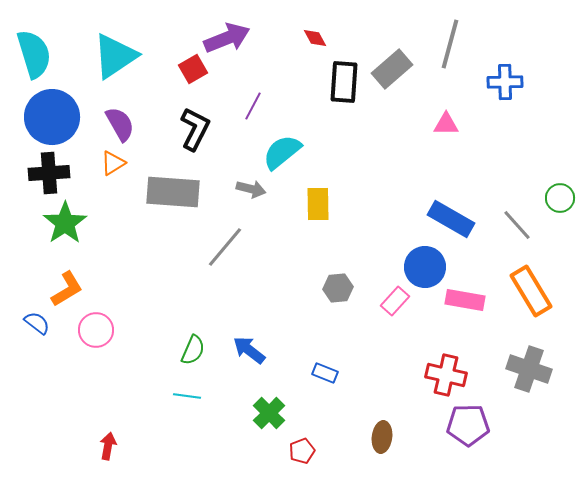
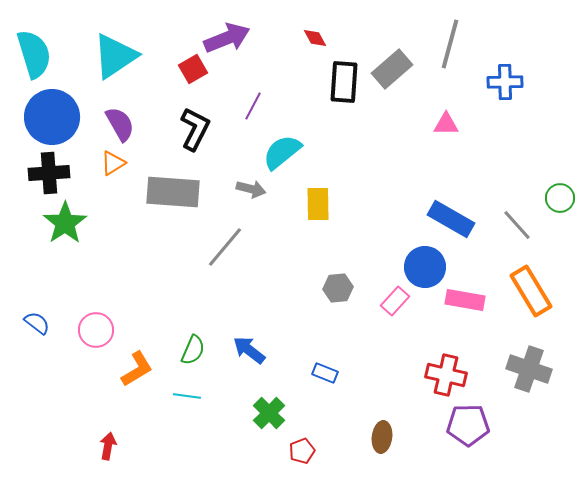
orange L-shape at (67, 289): moved 70 px right, 80 px down
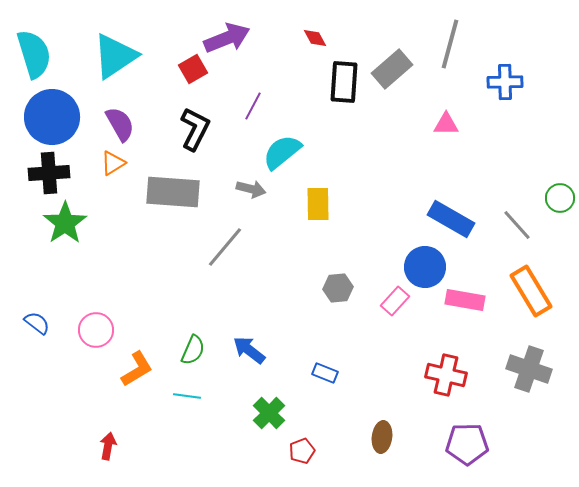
purple pentagon at (468, 425): moved 1 px left, 19 px down
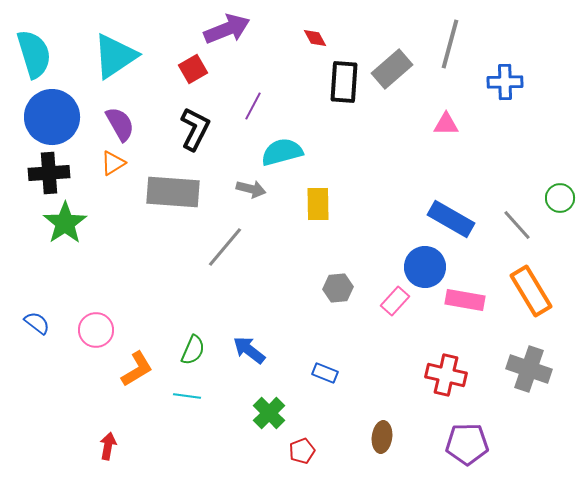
purple arrow at (227, 38): moved 9 px up
cyan semicircle at (282, 152): rotated 24 degrees clockwise
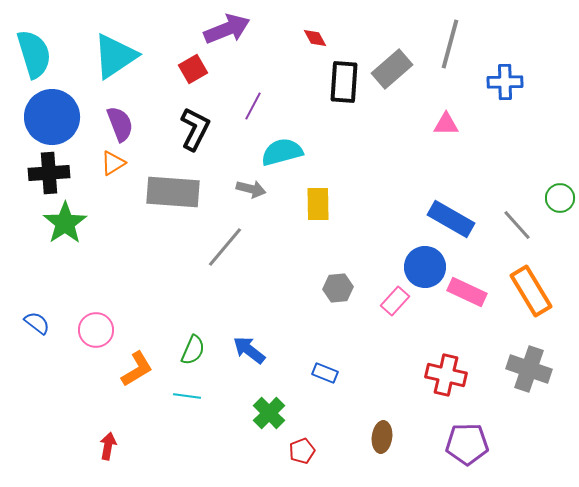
purple semicircle at (120, 124): rotated 9 degrees clockwise
pink rectangle at (465, 300): moved 2 px right, 8 px up; rotated 15 degrees clockwise
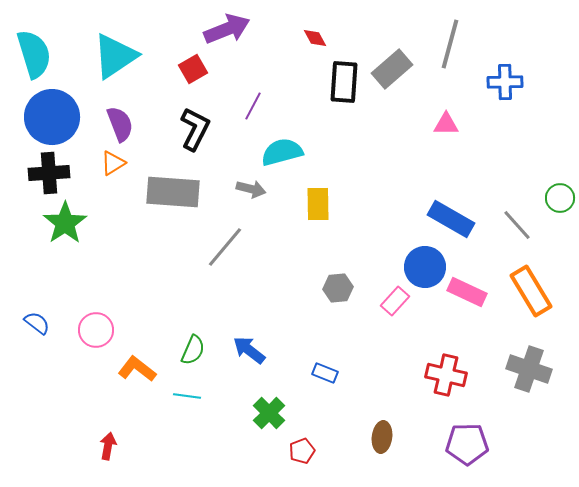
orange L-shape at (137, 369): rotated 111 degrees counterclockwise
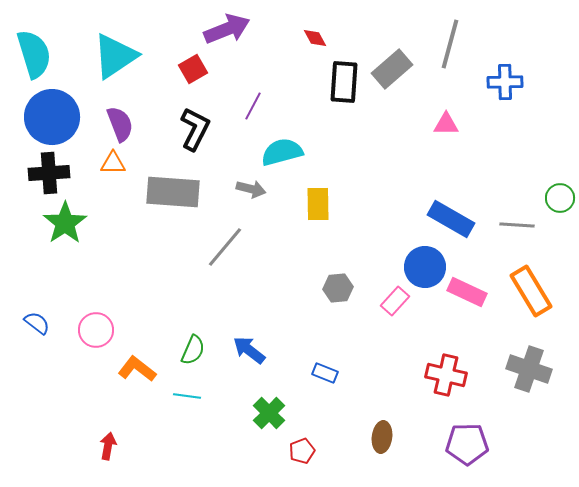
orange triangle at (113, 163): rotated 32 degrees clockwise
gray line at (517, 225): rotated 44 degrees counterclockwise
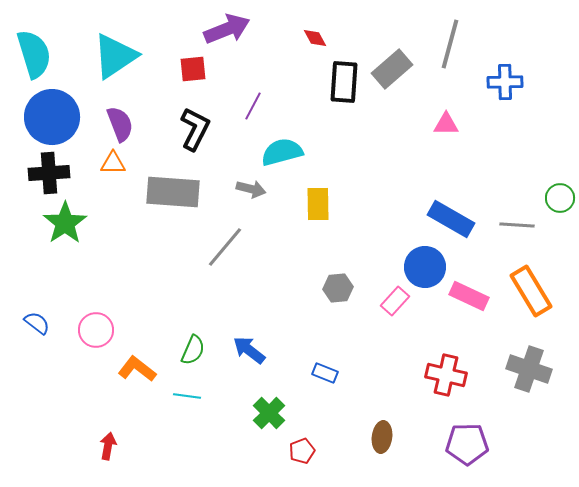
red square at (193, 69): rotated 24 degrees clockwise
pink rectangle at (467, 292): moved 2 px right, 4 px down
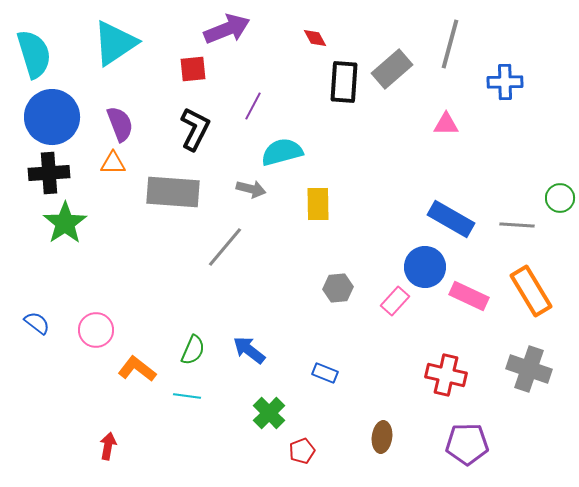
cyan triangle at (115, 56): moved 13 px up
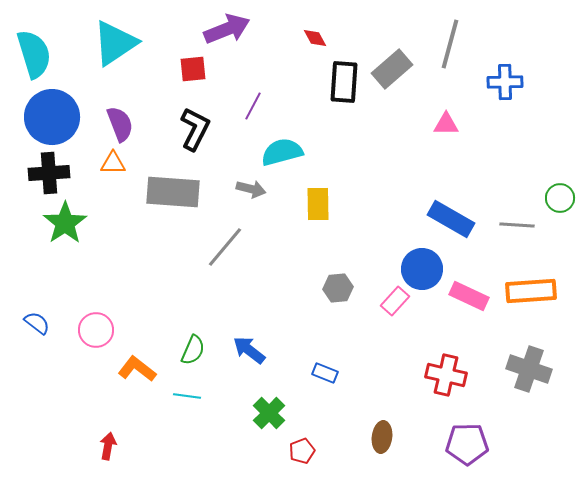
blue circle at (425, 267): moved 3 px left, 2 px down
orange rectangle at (531, 291): rotated 63 degrees counterclockwise
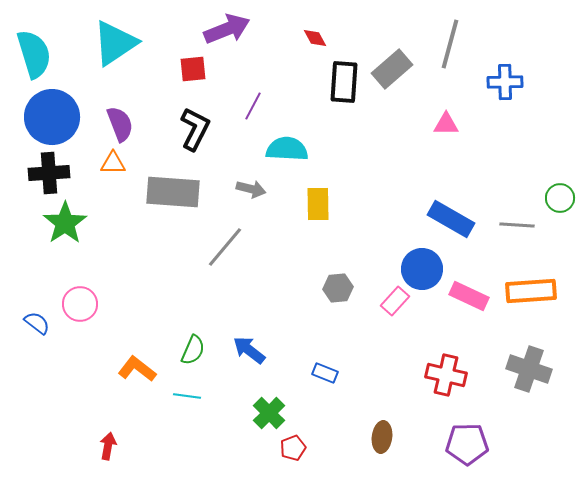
cyan semicircle at (282, 152): moved 5 px right, 3 px up; rotated 18 degrees clockwise
pink circle at (96, 330): moved 16 px left, 26 px up
red pentagon at (302, 451): moved 9 px left, 3 px up
